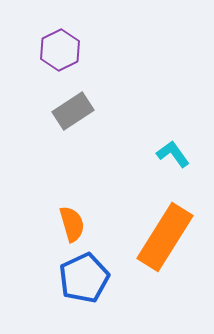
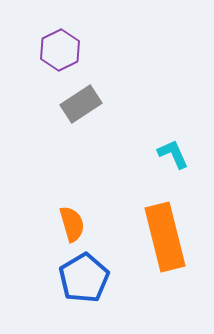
gray rectangle: moved 8 px right, 7 px up
cyan L-shape: rotated 12 degrees clockwise
orange rectangle: rotated 46 degrees counterclockwise
blue pentagon: rotated 6 degrees counterclockwise
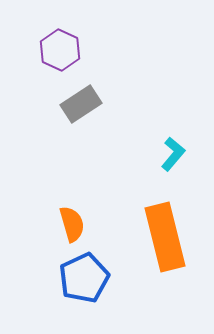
purple hexagon: rotated 9 degrees counterclockwise
cyan L-shape: rotated 64 degrees clockwise
blue pentagon: rotated 6 degrees clockwise
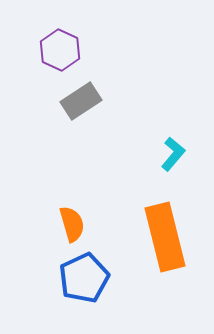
gray rectangle: moved 3 px up
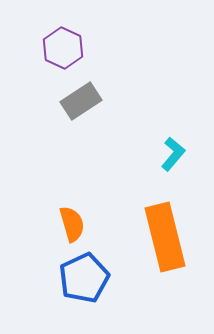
purple hexagon: moved 3 px right, 2 px up
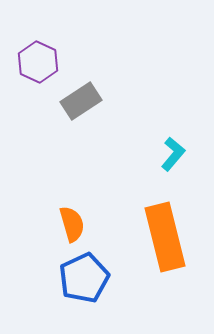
purple hexagon: moved 25 px left, 14 px down
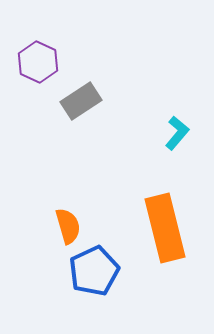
cyan L-shape: moved 4 px right, 21 px up
orange semicircle: moved 4 px left, 2 px down
orange rectangle: moved 9 px up
blue pentagon: moved 10 px right, 7 px up
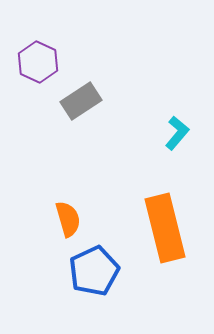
orange semicircle: moved 7 px up
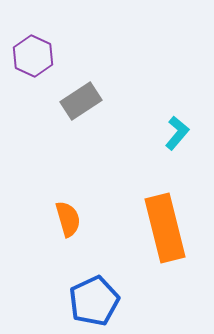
purple hexagon: moved 5 px left, 6 px up
blue pentagon: moved 30 px down
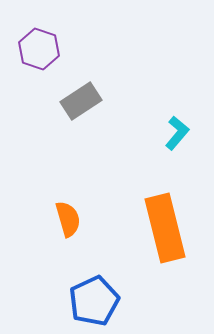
purple hexagon: moved 6 px right, 7 px up; rotated 6 degrees counterclockwise
